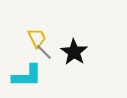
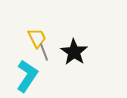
gray line: rotated 24 degrees clockwise
cyan L-shape: rotated 56 degrees counterclockwise
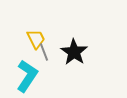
yellow trapezoid: moved 1 px left, 1 px down
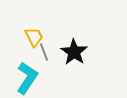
yellow trapezoid: moved 2 px left, 2 px up
cyan L-shape: moved 2 px down
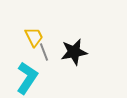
black star: rotated 28 degrees clockwise
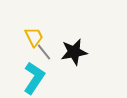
gray line: rotated 18 degrees counterclockwise
cyan L-shape: moved 7 px right
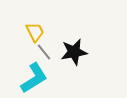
yellow trapezoid: moved 1 px right, 5 px up
cyan L-shape: rotated 24 degrees clockwise
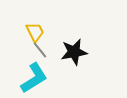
gray line: moved 4 px left, 2 px up
